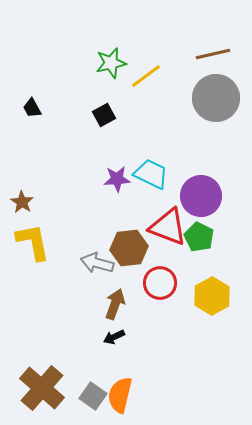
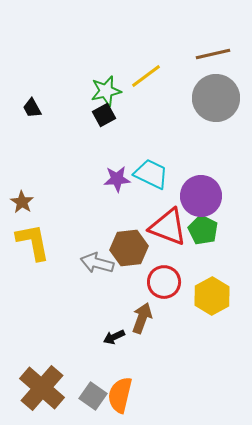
green star: moved 5 px left, 28 px down
green pentagon: moved 4 px right, 7 px up
red circle: moved 4 px right, 1 px up
brown arrow: moved 27 px right, 14 px down
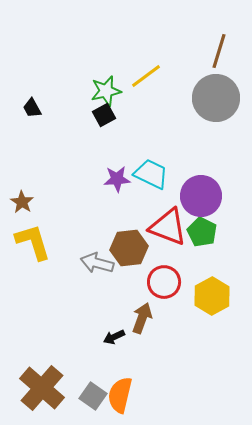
brown line: moved 6 px right, 3 px up; rotated 60 degrees counterclockwise
green pentagon: moved 1 px left, 2 px down
yellow L-shape: rotated 6 degrees counterclockwise
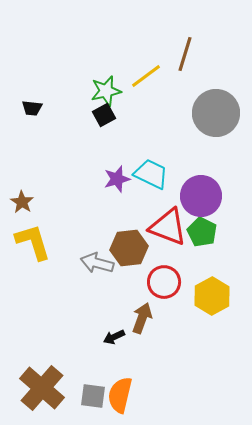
brown line: moved 34 px left, 3 px down
gray circle: moved 15 px down
black trapezoid: rotated 55 degrees counterclockwise
purple star: rotated 12 degrees counterclockwise
gray square: rotated 28 degrees counterclockwise
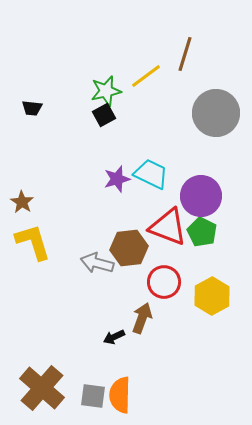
orange semicircle: rotated 12 degrees counterclockwise
